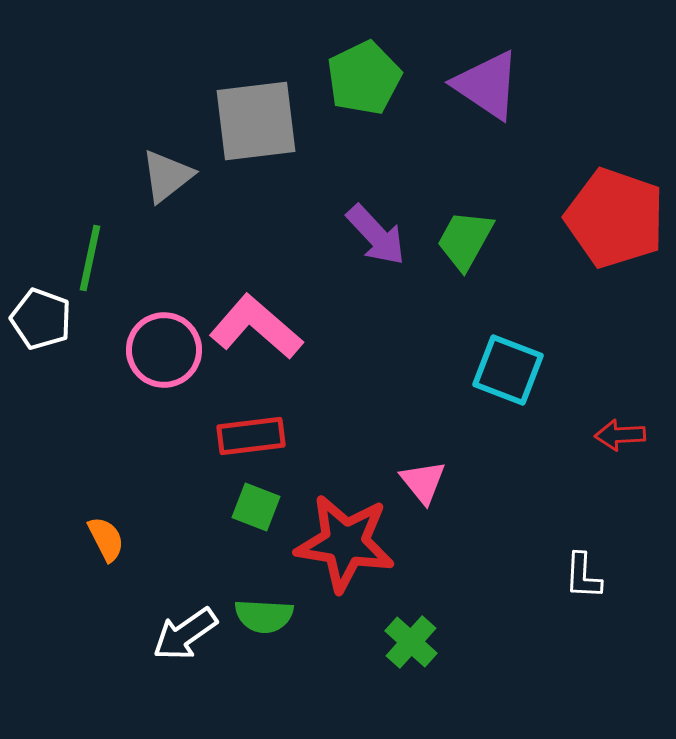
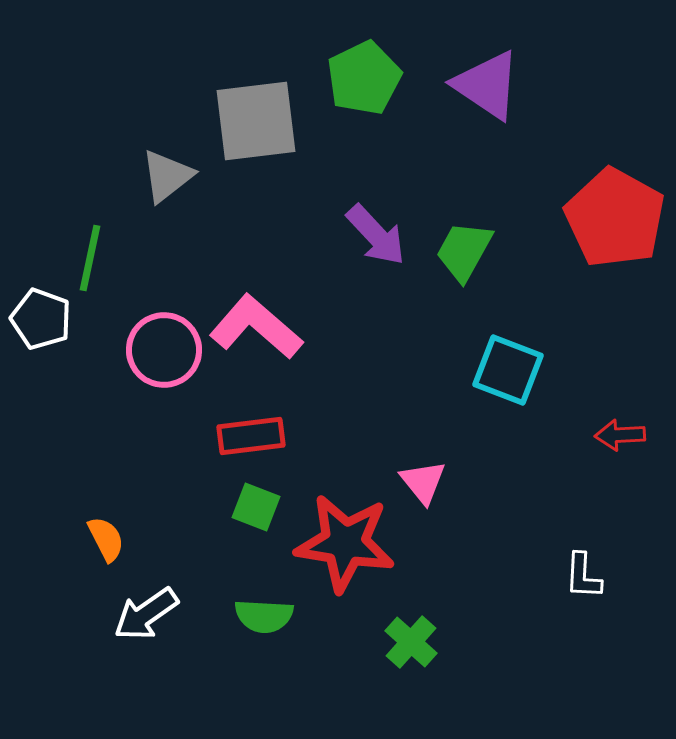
red pentagon: rotated 10 degrees clockwise
green trapezoid: moved 1 px left, 11 px down
white arrow: moved 39 px left, 20 px up
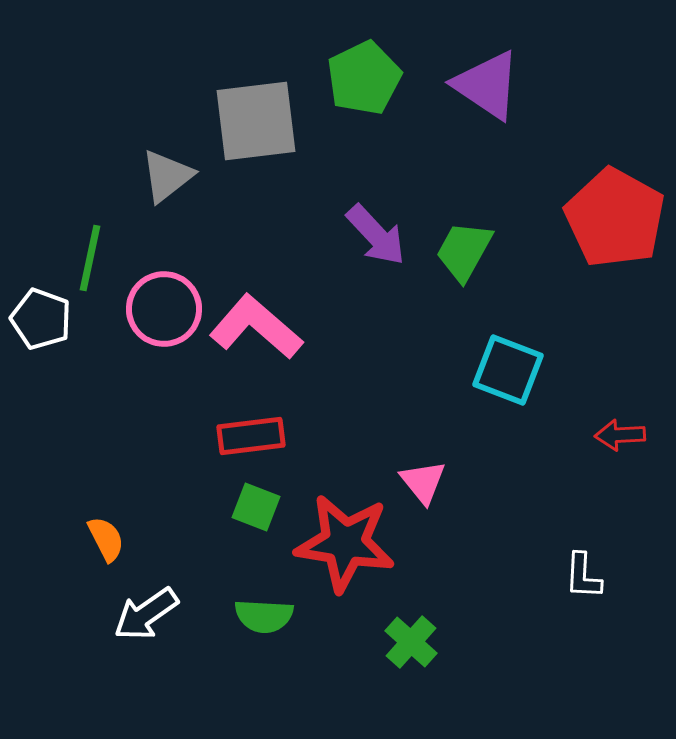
pink circle: moved 41 px up
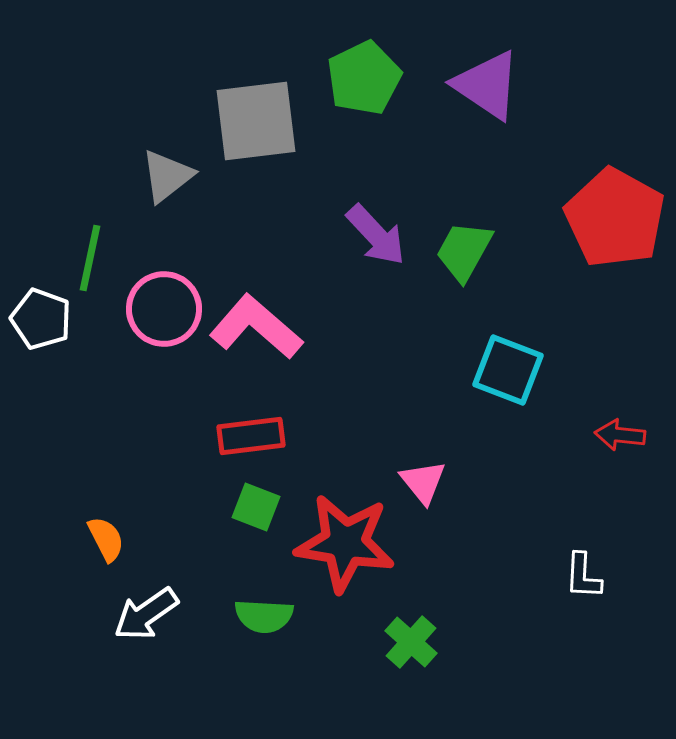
red arrow: rotated 9 degrees clockwise
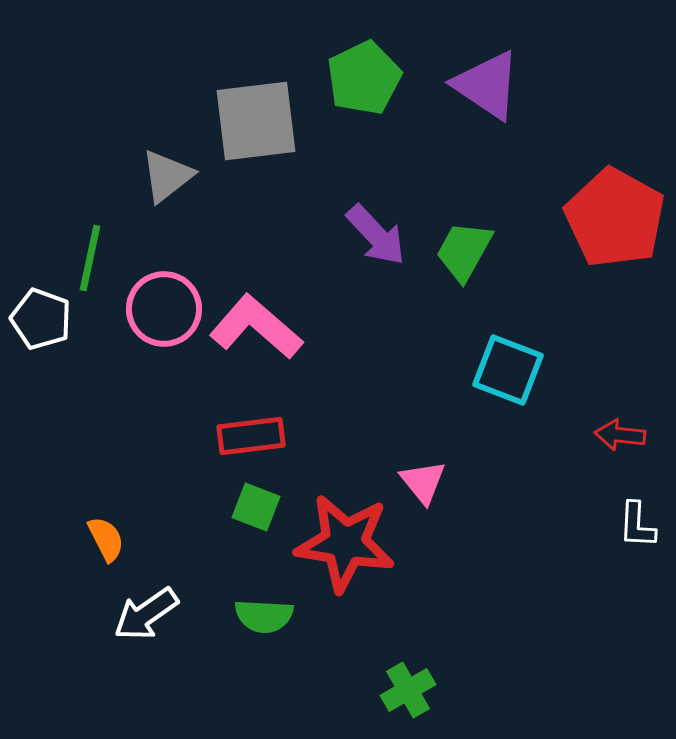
white L-shape: moved 54 px right, 51 px up
green cross: moved 3 px left, 48 px down; rotated 18 degrees clockwise
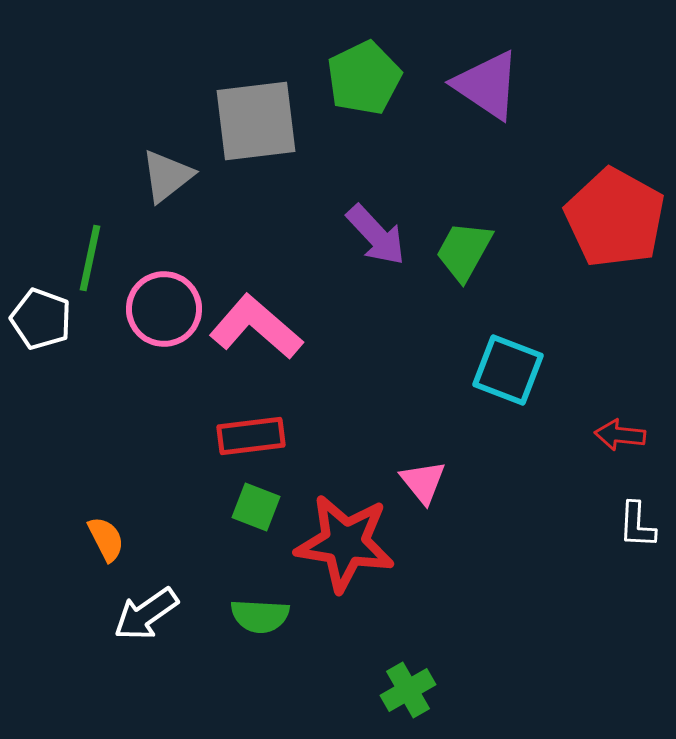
green semicircle: moved 4 px left
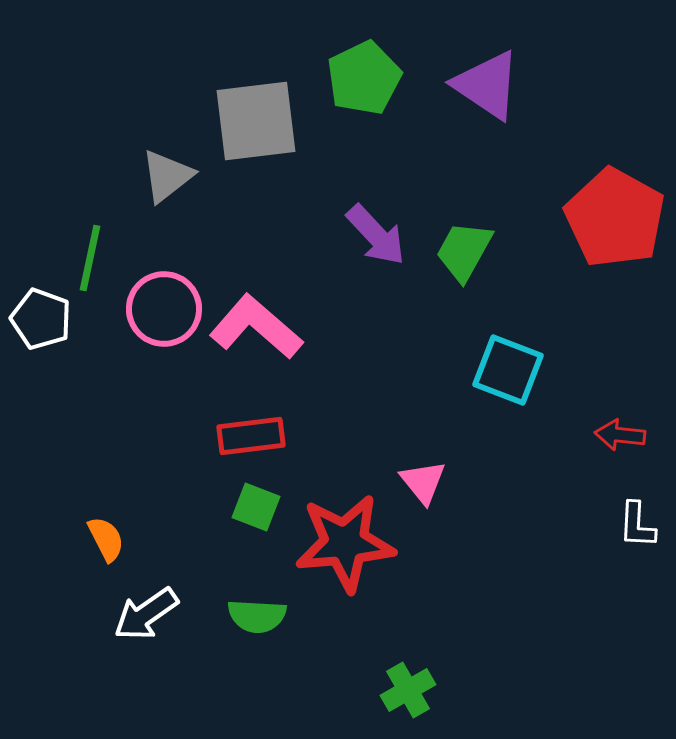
red star: rotated 14 degrees counterclockwise
green semicircle: moved 3 px left
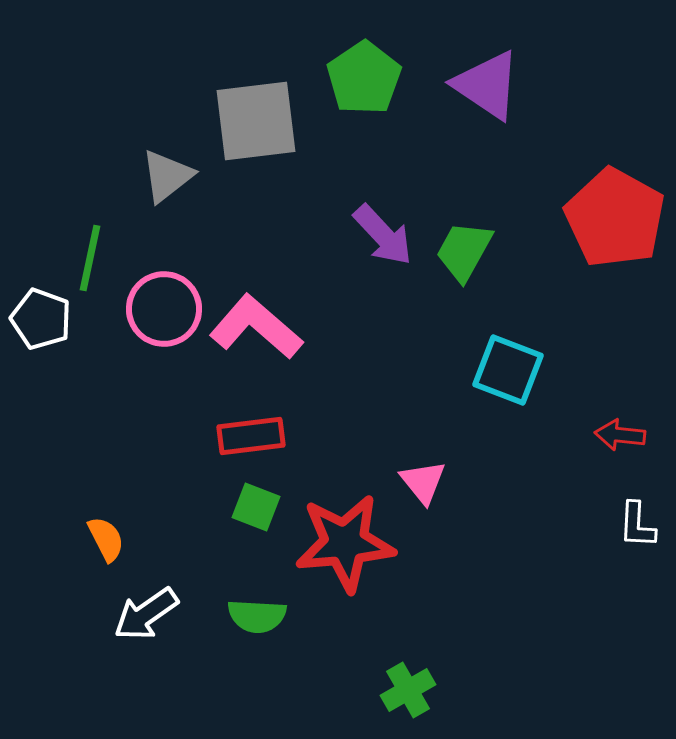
green pentagon: rotated 8 degrees counterclockwise
purple arrow: moved 7 px right
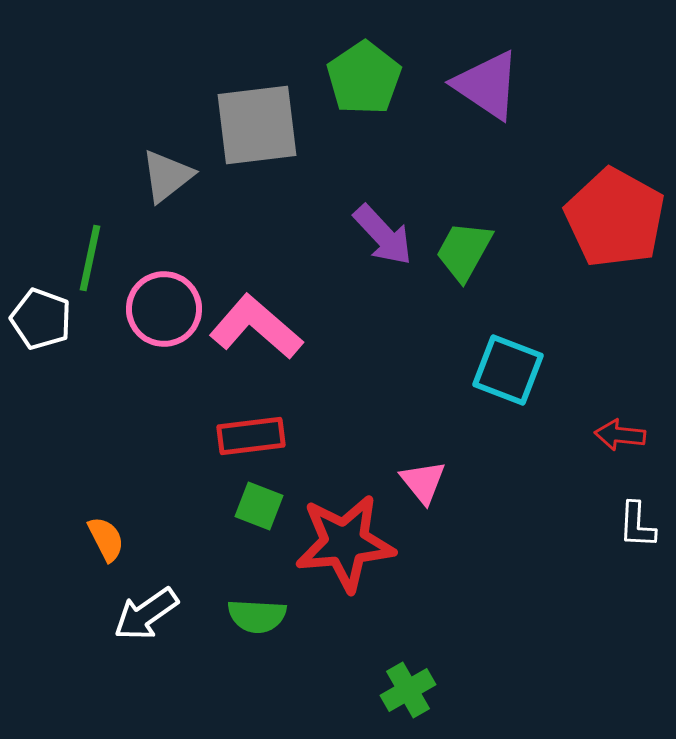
gray square: moved 1 px right, 4 px down
green square: moved 3 px right, 1 px up
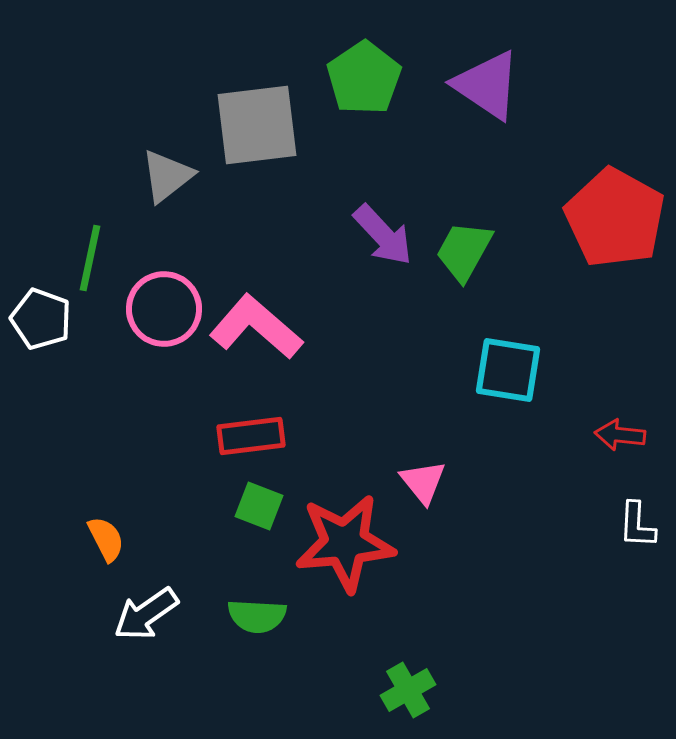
cyan square: rotated 12 degrees counterclockwise
